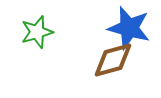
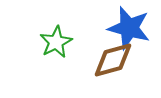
green star: moved 19 px right, 10 px down; rotated 12 degrees counterclockwise
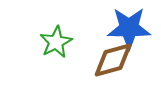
blue star: rotated 15 degrees counterclockwise
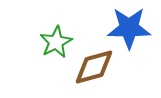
brown diamond: moved 19 px left, 7 px down
